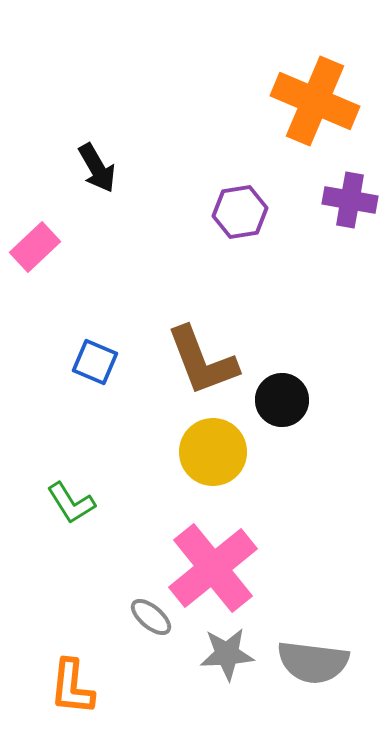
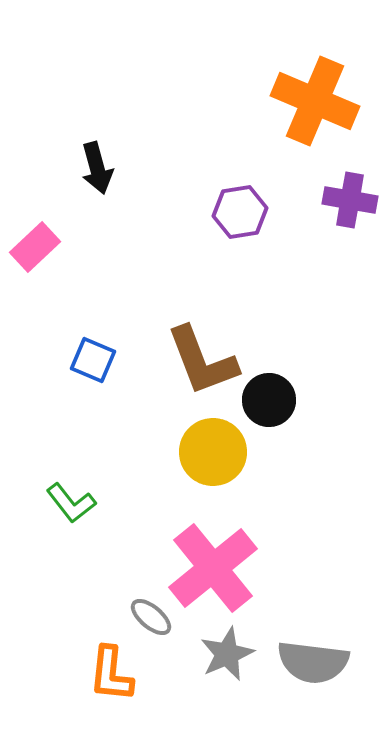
black arrow: rotated 15 degrees clockwise
blue square: moved 2 px left, 2 px up
black circle: moved 13 px left
green L-shape: rotated 6 degrees counterclockwise
gray star: rotated 20 degrees counterclockwise
orange L-shape: moved 39 px right, 13 px up
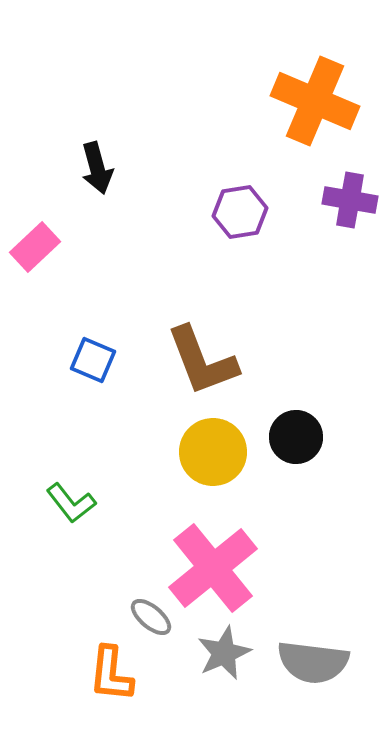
black circle: moved 27 px right, 37 px down
gray star: moved 3 px left, 1 px up
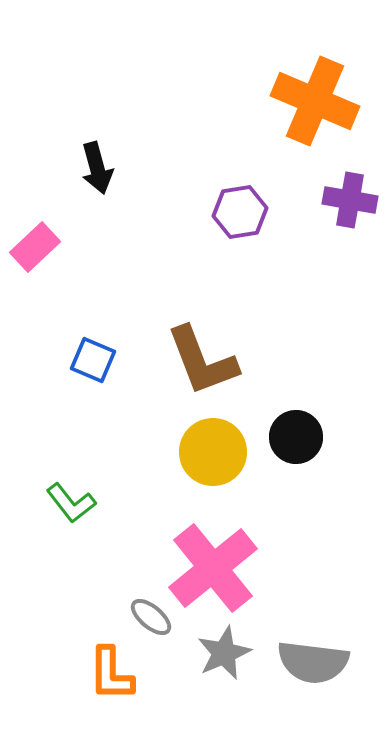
orange L-shape: rotated 6 degrees counterclockwise
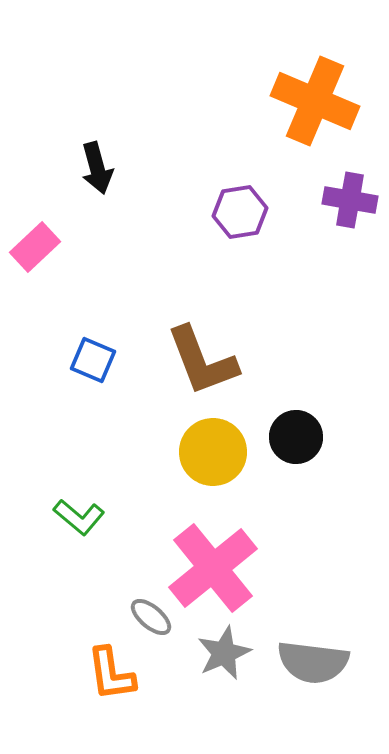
green L-shape: moved 8 px right, 14 px down; rotated 12 degrees counterclockwise
orange L-shape: rotated 8 degrees counterclockwise
